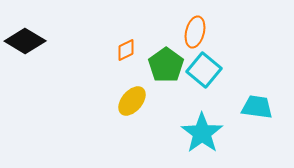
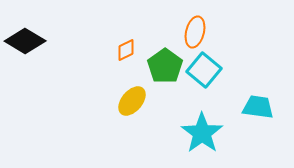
green pentagon: moved 1 px left, 1 px down
cyan trapezoid: moved 1 px right
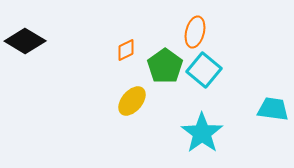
cyan trapezoid: moved 15 px right, 2 px down
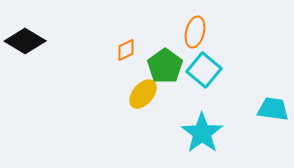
yellow ellipse: moved 11 px right, 7 px up
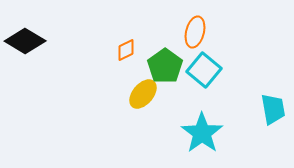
cyan trapezoid: rotated 72 degrees clockwise
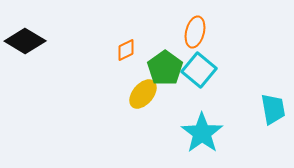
green pentagon: moved 2 px down
cyan square: moved 5 px left
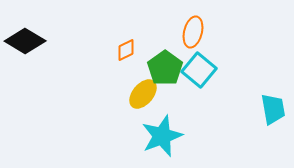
orange ellipse: moved 2 px left
cyan star: moved 40 px left, 3 px down; rotated 15 degrees clockwise
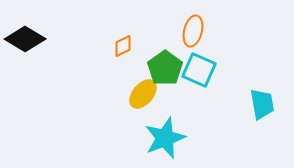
orange ellipse: moved 1 px up
black diamond: moved 2 px up
orange diamond: moved 3 px left, 4 px up
cyan square: rotated 16 degrees counterclockwise
cyan trapezoid: moved 11 px left, 5 px up
cyan star: moved 3 px right, 2 px down
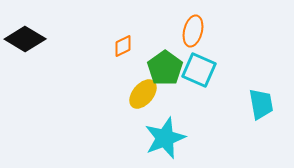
cyan trapezoid: moved 1 px left
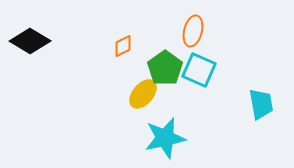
black diamond: moved 5 px right, 2 px down
cyan star: rotated 9 degrees clockwise
